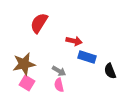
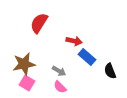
blue rectangle: rotated 24 degrees clockwise
pink semicircle: moved 1 px right, 2 px down; rotated 32 degrees counterclockwise
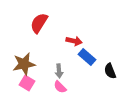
gray arrow: rotated 56 degrees clockwise
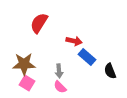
brown star: rotated 10 degrees clockwise
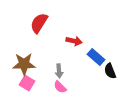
blue rectangle: moved 9 px right
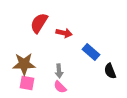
red arrow: moved 10 px left, 8 px up
blue rectangle: moved 5 px left, 5 px up
pink square: rotated 21 degrees counterclockwise
